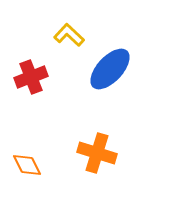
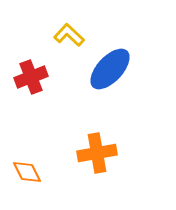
orange cross: rotated 27 degrees counterclockwise
orange diamond: moved 7 px down
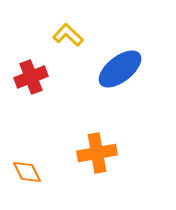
yellow L-shape: moved 1 px left
blue ellipse: moved 10 px right; rotated 9 degrees clockwise
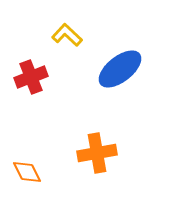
yellow L-shape: moved 1 px left
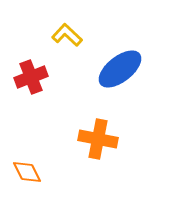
orange cross: moved 1 px right, 14 px up; rotated 21 degrees clockwise
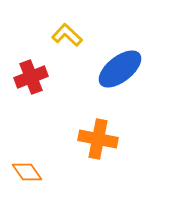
orange diamond: rotated 8 degrees counterclockwise
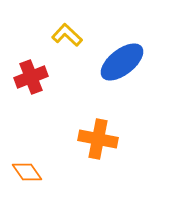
blue ellipse: moved 2 px right, 7 px up
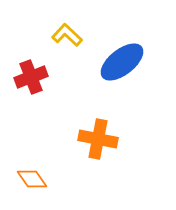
orange diamond: moved 5 px right, 7 px down
